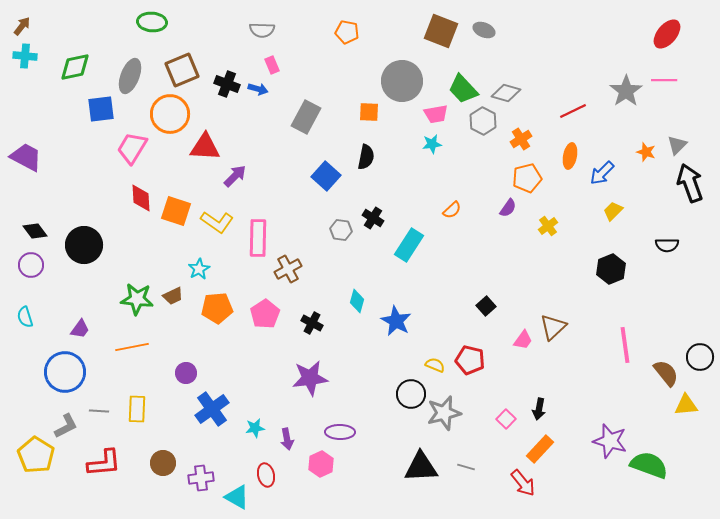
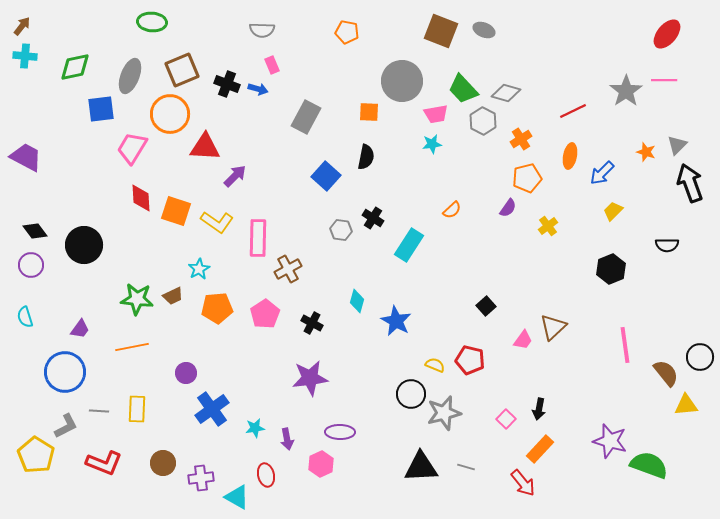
red L-shape at (104, 463): rotated 27 degrees clockwise
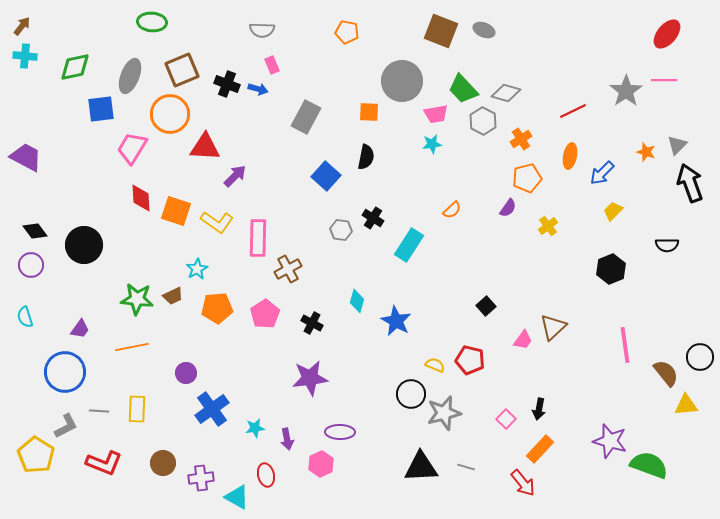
cyan star at (199, 269): moved 2 px left
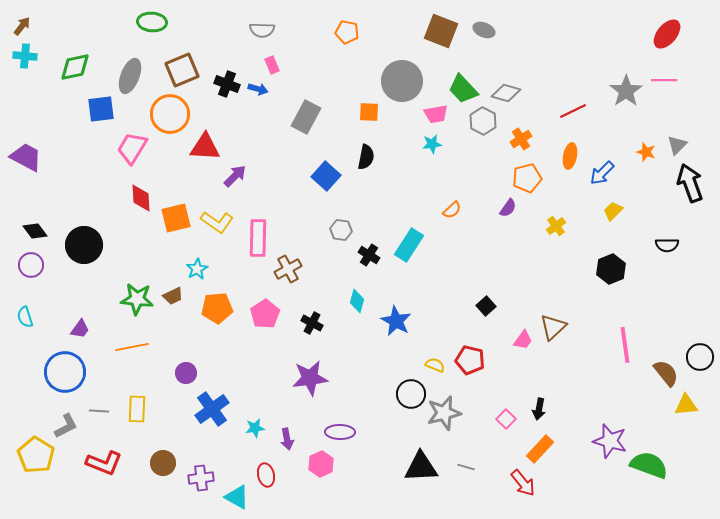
orange square at (176, 211): moved 7 px down; rotated 32 degrees counterclockwise
black cross at (373, 218): moved 4 px left, 37 px down
yellow cross at (548, 226): moved 8 px right
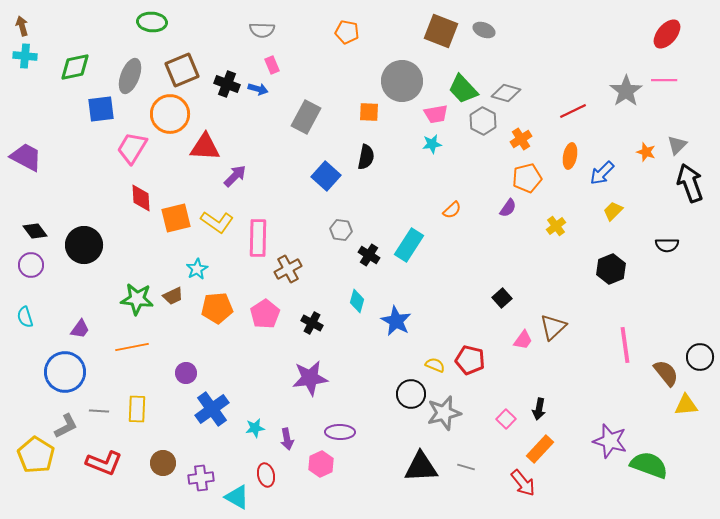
brown arrow at (22, 26): rotated 54 degrees counterclockwise
black square at (486, 306): moved 16 px right, 8 px up
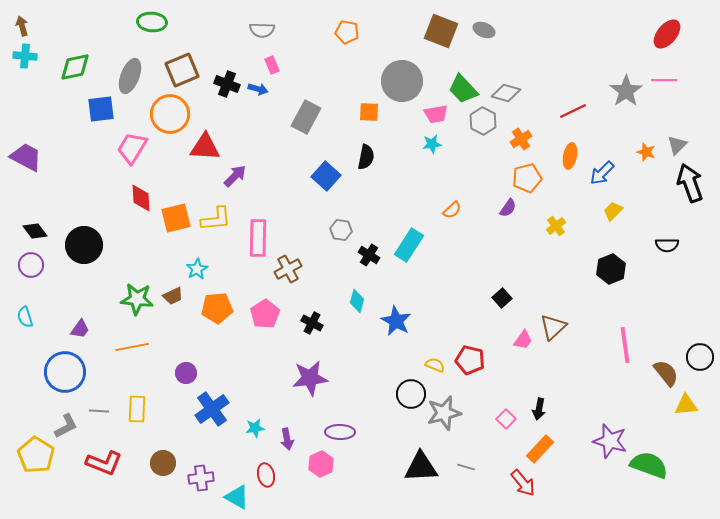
yellow L-shape at (217, 222): moved 1 px left, 3 px up; rotated 40 degrees counterclockwise
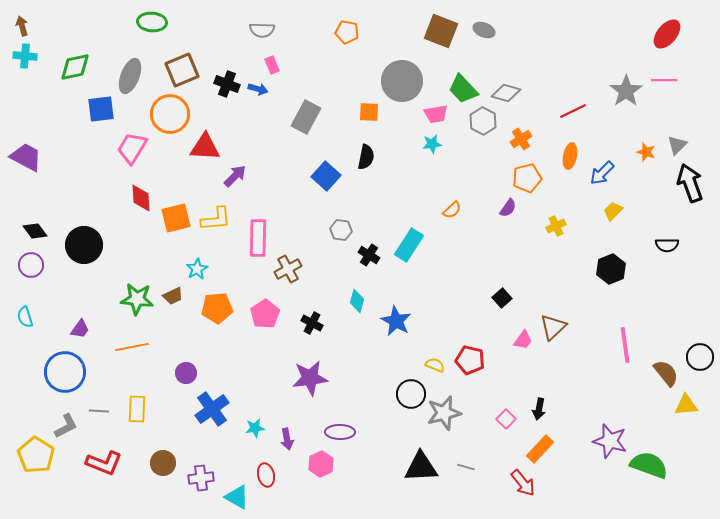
yellow cross at (556, 226): rotated 12 degrees clockwise
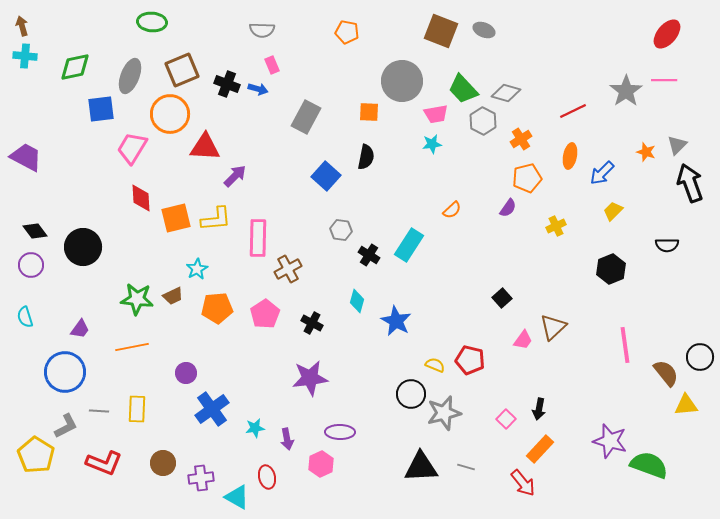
black circle at (84, 245): moved 1 px left, 2 px down
red ellipse at (266, 475): moved 1 px right, 2 px down
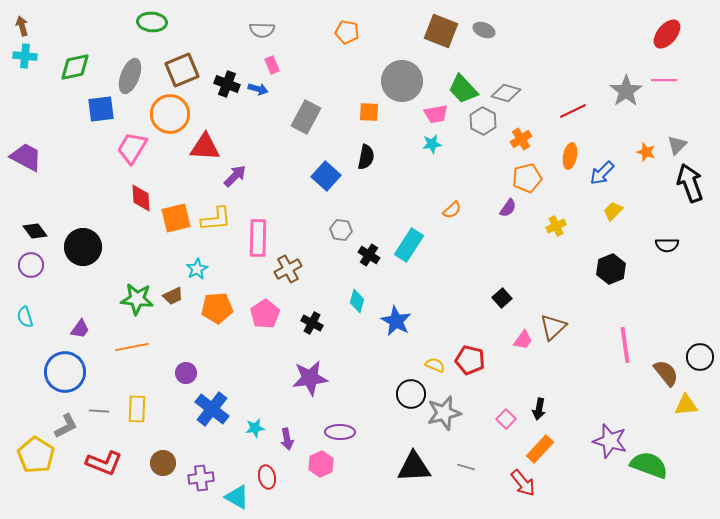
blue cross at (212, 409): rotated 16 degrees counterclockwise
black triangle at (421, 467): moved 7 px left
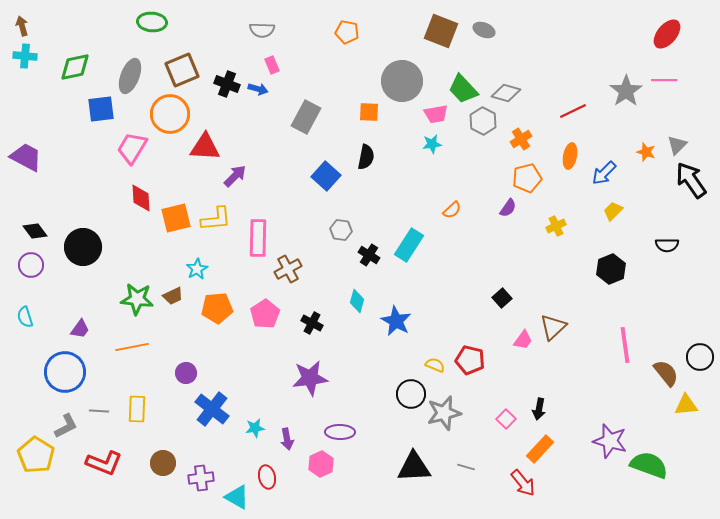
blue arrow at (602, 173): moved 2 px right
black arrow at (690, 183): moved 1 px right, 3 px up; rotated 15 degrees counterclockwise
